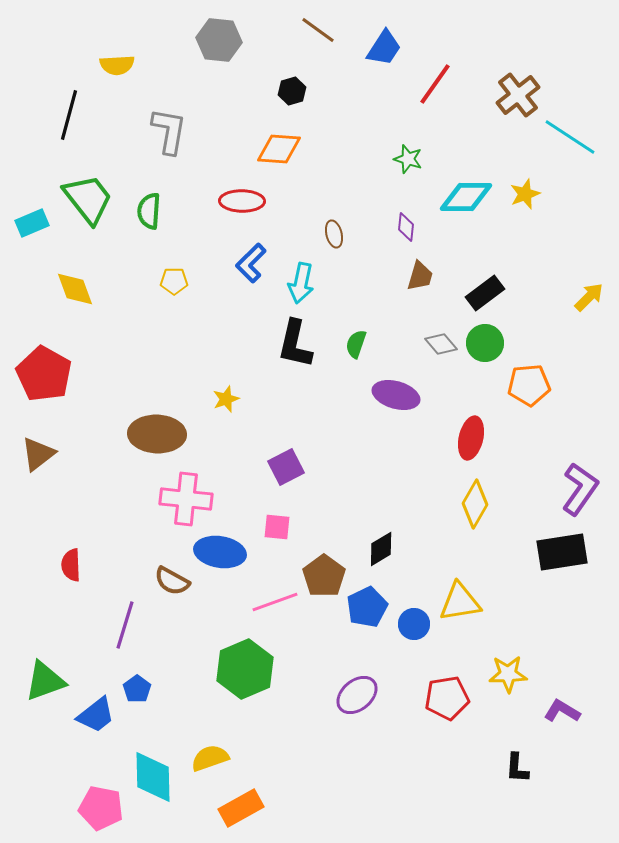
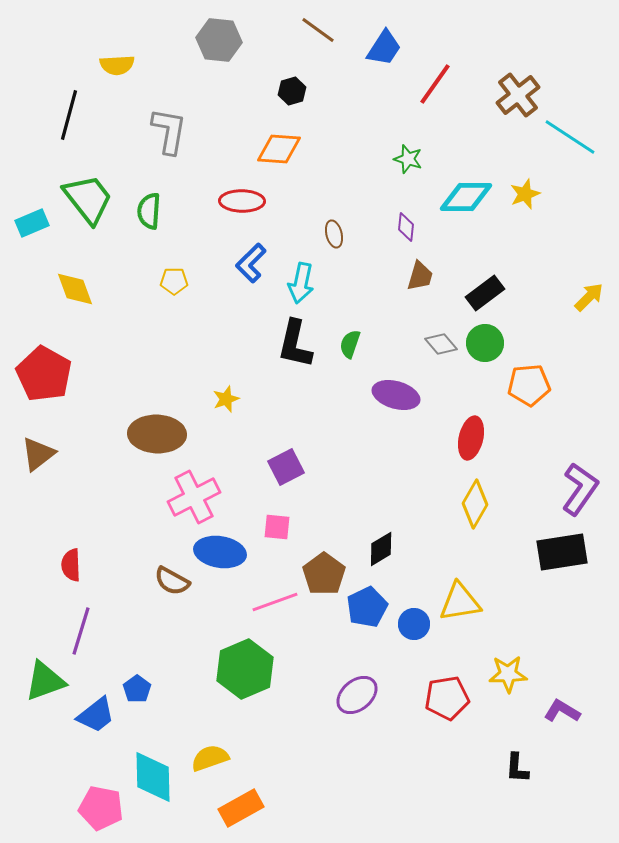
green semicircle at (356, 344): moved 6 px left
pink cross at (186, 499): moved 8 px right, 2 px up; rotated 33 degrees counterclockwise
brown pentagon at (324, 576): moved 2 px up
purple line at (125, 625): moved 44 px left, 6 px down
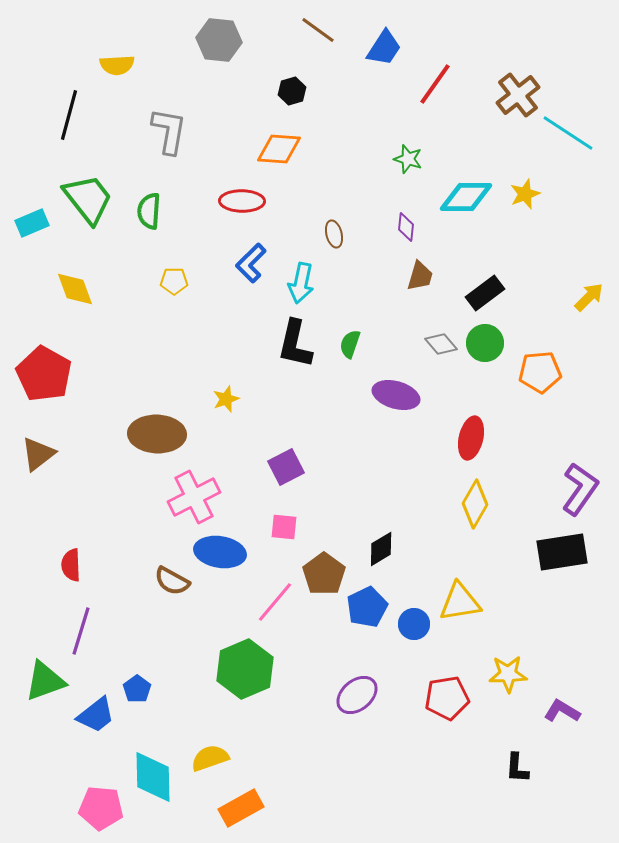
cyan line at (570, 137): moved 2 px left, 4 px up
orange pentagon at (529, 385): moved 11 px right, 13 px up
pink square at (277, 527): moved 7 px right
pink line at (275, 602): rotated 30 degrees counterclockwise
pink pentagon at (101, 808): rotated 6 degrees counterclockwise
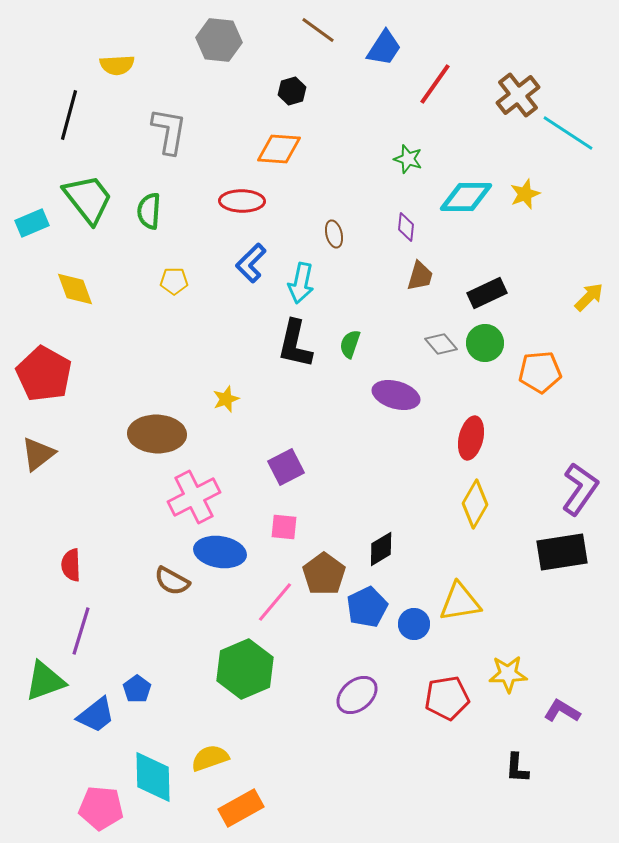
black rectangle at (485, 293): moved 2 px right; rotated 12 degrees clockwise
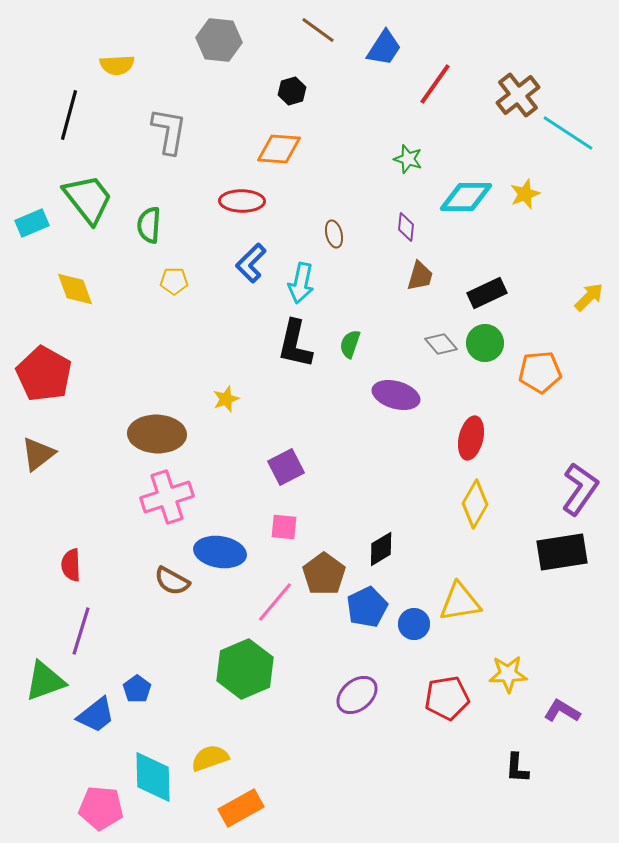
green semicircle at (149, 211): moved 14 px down
pink cross at (194, 497): moved 27 px left; rotated 9 degrees clockwise
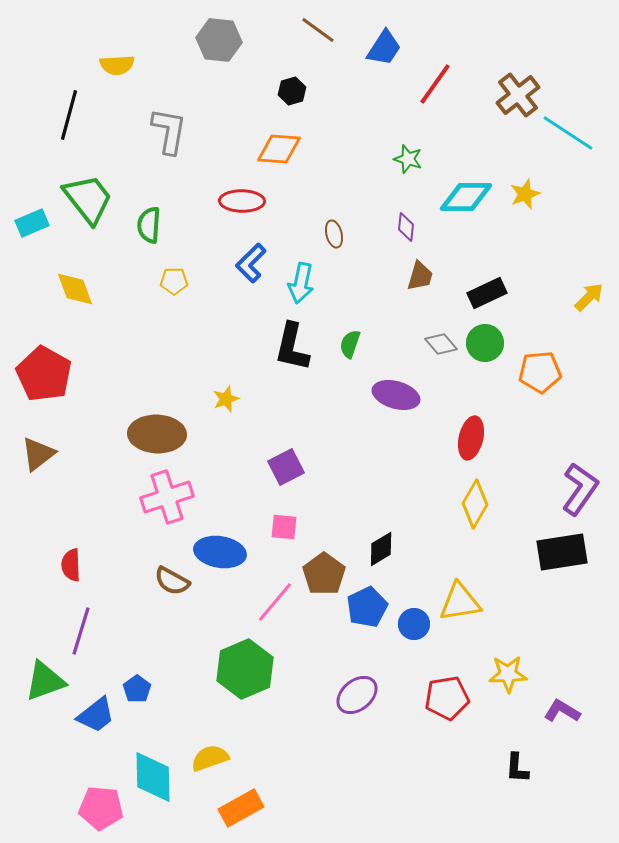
black L-shape at (295, 344): moved 3 px left, 3 px down
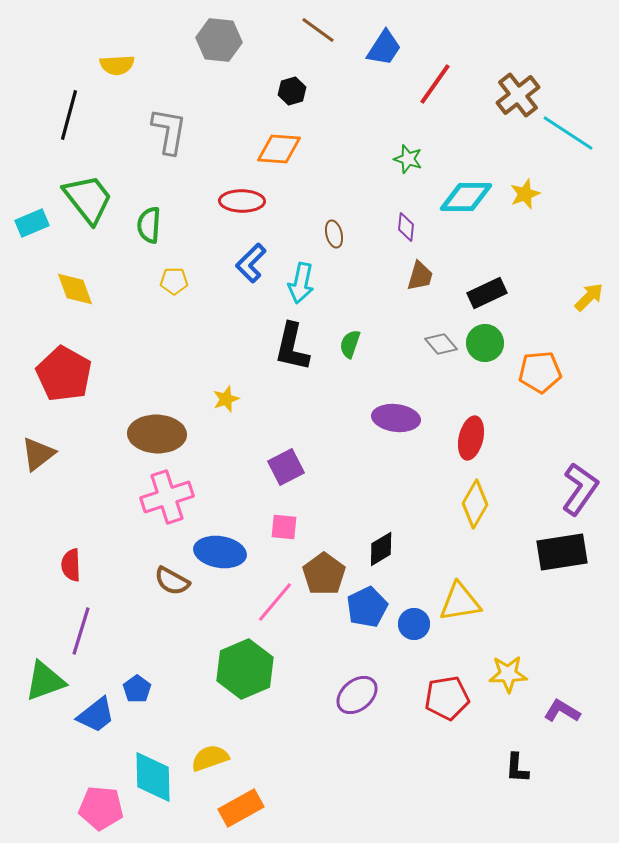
red pentagon at (44, 374): moved 20 px right
purple ellipse at (396, 395): moved 23 px down; rotated 9 degrees counterclockwise
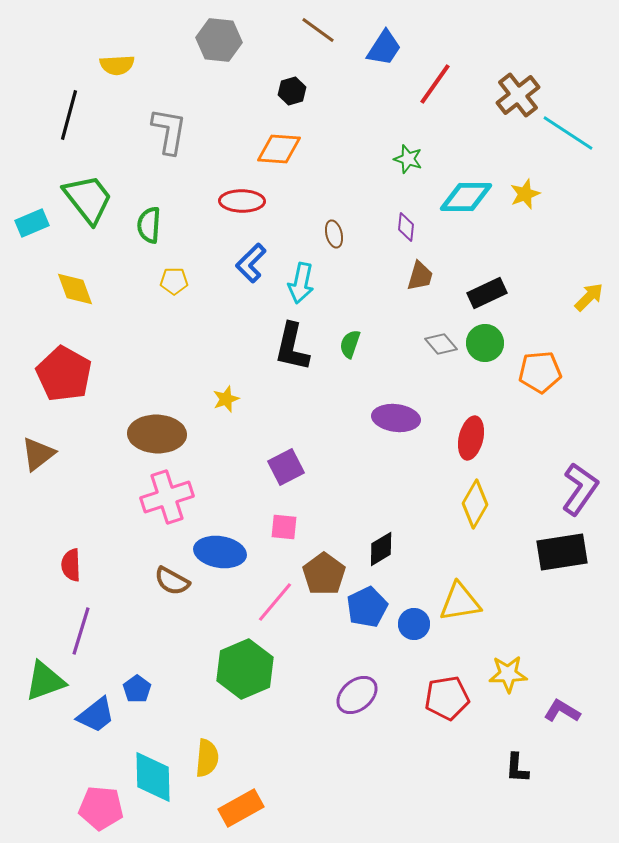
yellow semicircle at (210, 758): moved 3 px left; rotated 114 degrees clockwise
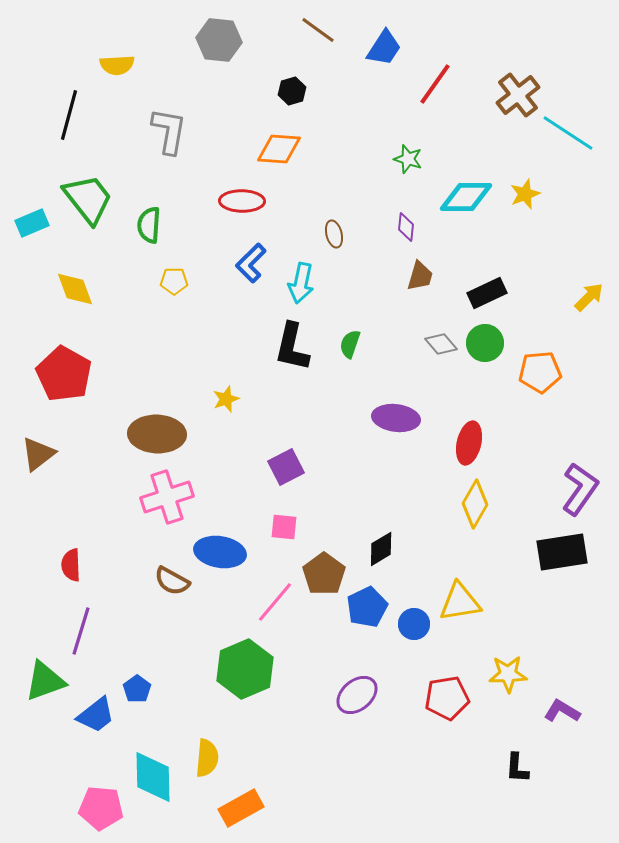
red ellipse at (471, 438): moved 2 px left, 5 px down
